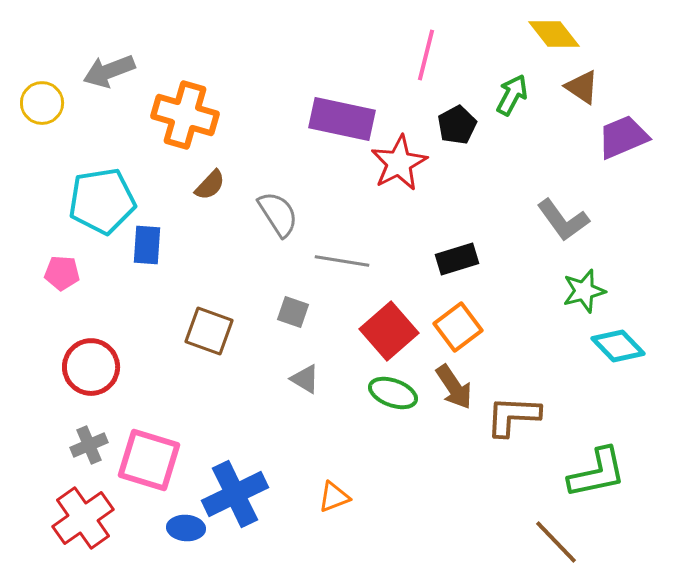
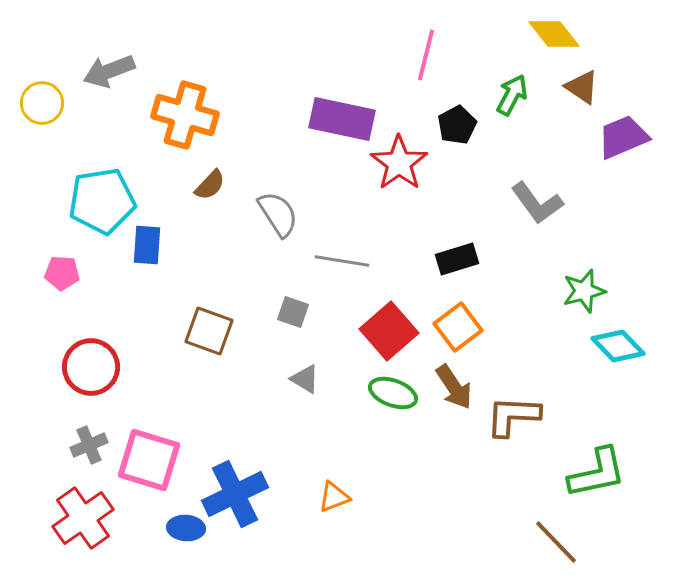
red star: rotated 8 degrees counterclockwise
gray L-shape: moved 26 px left, 17 px up
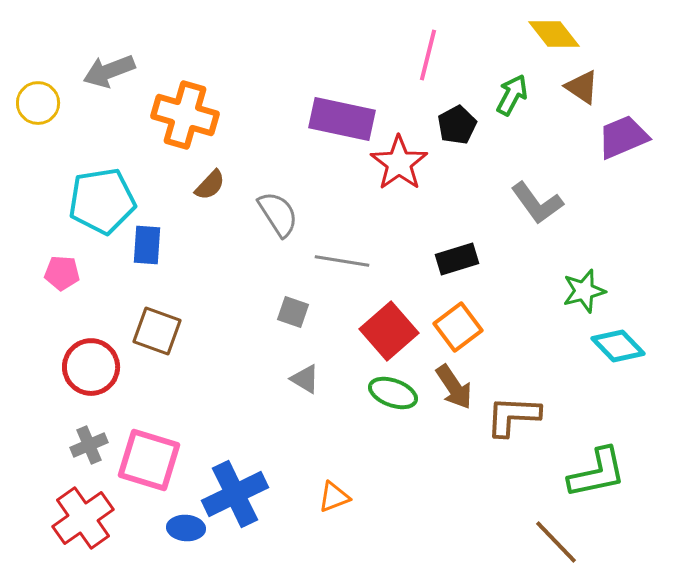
pink line: moved 2 px right
yellow circle: moved 4 px left
brown square: moved 52 px left
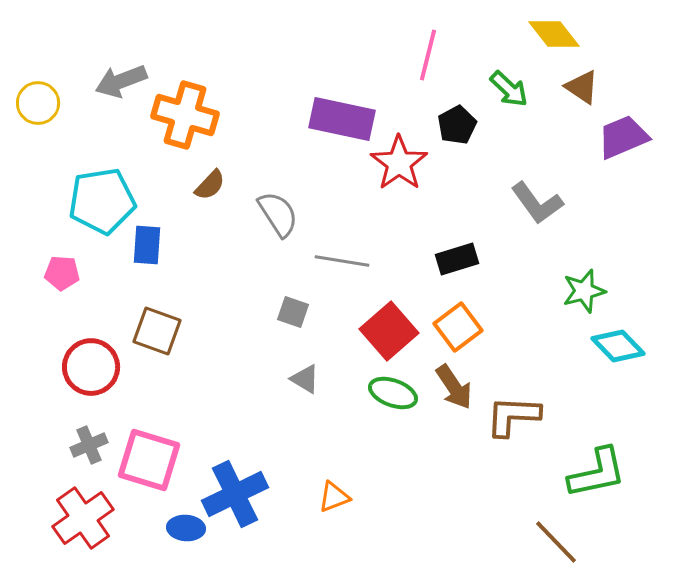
gray arrow: moved 12 px right, 10 px down
green arrow: moved 3 px left, 6 px up; rotated 105 degrees clockwise
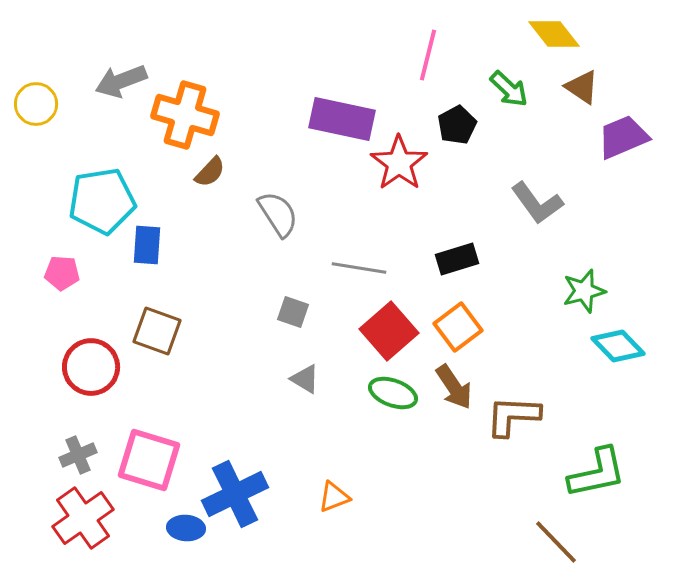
yellow circle: moved 2 px left, 1 px down
brown semicircle: moved 13 px up
gray line: moved 17 px right, 7 px down
gray cross: moved 11 px left, 10 px down
